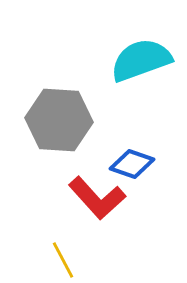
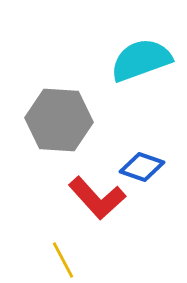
blue diamond: moved 10 px right, 3 px down
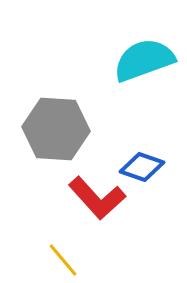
cyan semicircle: moved 3 px right
gray hexagon: moved 3 px left, 9 px down
yellow line: rotated 12 degrees counterclockwise
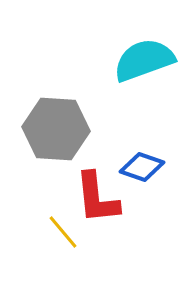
red L-shape: rotated 36 degrees clockwise
yellow line: moved 28 px up
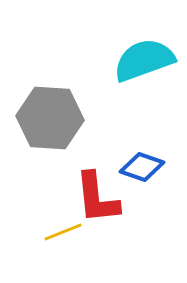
gray hexagon: moved 6 px left, 11 px up
yellow line: rotated 72 degrees counterclockwise
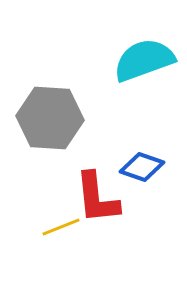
yellow line: moved 2 px left, 5 px up
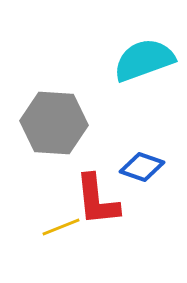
gray hexagon: moved 4 px right, 5 px down
red L-shape: moved 2 px down
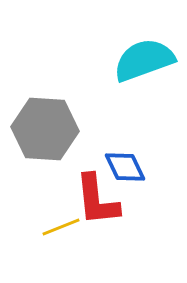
gray hexagon: moved 9 px left, 6 px down
blue diamond: moved 17 px left; rotated 45 degrees clockwise
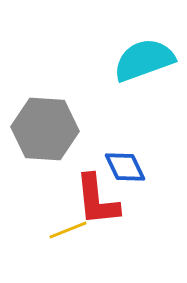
yellow line: moved 7 px right, 3 px down
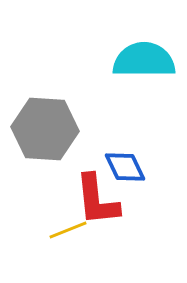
cyan semicircle: rotated 20 degrees clockwise
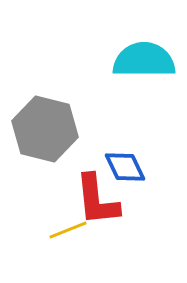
gray hexagon: rotated 10 degrees clockwise
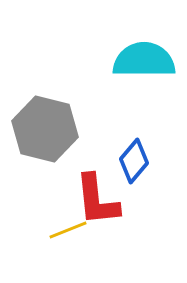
blue diamond: moved 9 px right, 6 px up; rotated 66 degrees clockwise
